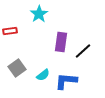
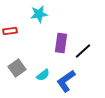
cyan star: rotated 24 degrees clockwise
purple rectangle: moved 1 px down
blue L-shape: rotated 40 degrees counterclockwise
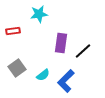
red rectangle: moved 3 px right
blue L-shape: rotated 10 degrees counterclockwise
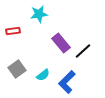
purple rectangle: rotated 48 degrees counterclockwise
gray square: moved 1 px down
blue L-shape: moved 1 px right, 1 px down
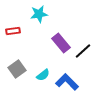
blue L-shape: rotated 90 degrees clockwise
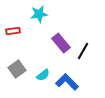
black line: rotated 18 degrees counterclockwise
